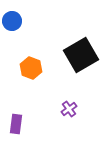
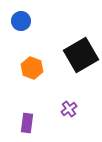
blue circle: moved 9 px right
orange hexagon: moved 1 px right
purple rectangle: moved 11 px right, 1 px up
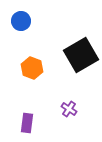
purple cross: rotated 21 degrees counterclockwise
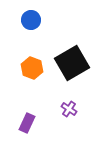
blue circle: moved 10 px right, 1 px up
black square: moved 9 px left, 8 px down
purple rectangle: rotated 18 degrees clockwise
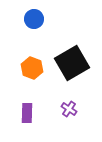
blue circle: moved 3 px right, 1 px up
purple rectangle: moved 10 px up; rotated 24 degrees counterclockwise
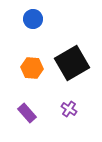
blue circle: moved 1 px left
orange hexagon: rotated 15 degrees counterclockwise
purple rectangle: rotated 42 degrees counterclockwise
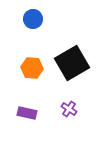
purple rectangle: rotated 36 degrees counterclockwise
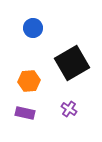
blue circle: moved 9 px down
orange hexagon: moved 3 px left, 13 px down; rotated 10 degrees counterclockwise
purple rectangle: moved 2 px left
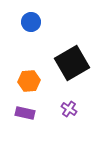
blue circle: moved 2 px left, 6 px up
